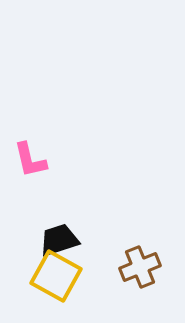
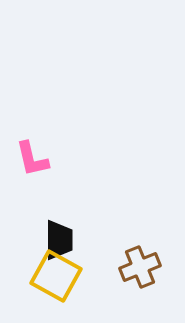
pink L-shape: moved 2 px right, 1 px up
black trapezoid: rotated 108 degrees clockwise
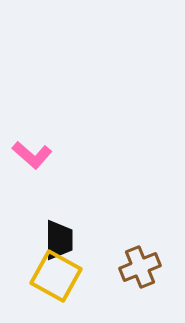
pink L-shape: moved 4 px up; rotated 36 degrees counterclockwise
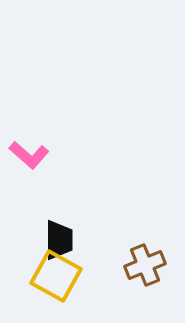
pink L-shape: moved 3 px left
brown cross: moved 5 px right, 2 px up
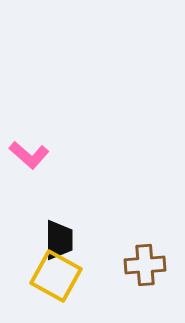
brown cross: rotated 18 degrees clockwise
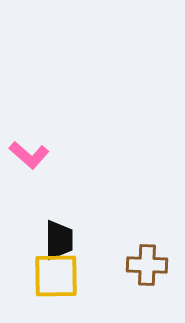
brown cross: moved 2 px right; rotated 6 degrees clockwise
yellow square: rotated 30 degrees counterclockwise
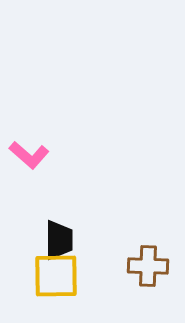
brown cross: moved 1 px right, 1 px down
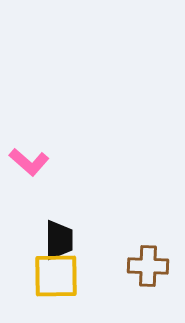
pink L-shape: moved 7 px down
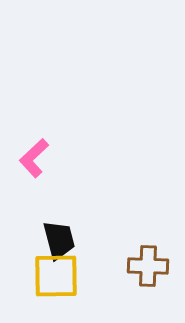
pink L-shape: moved 5 px right, 4 px up; rotated 96 degrees clockwise
black trapezoid: rotated 15 degrees counterclockwise
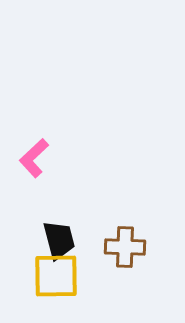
brown cross: moved 23 px left, 19 px up
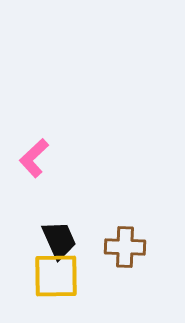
black trapezoid: rotated 9 degrees counterclockwise
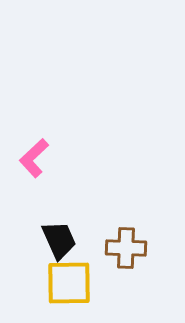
brown cross: moved 1 px right, 1 px down
yellow square: moved 13 px right, 7 px down
